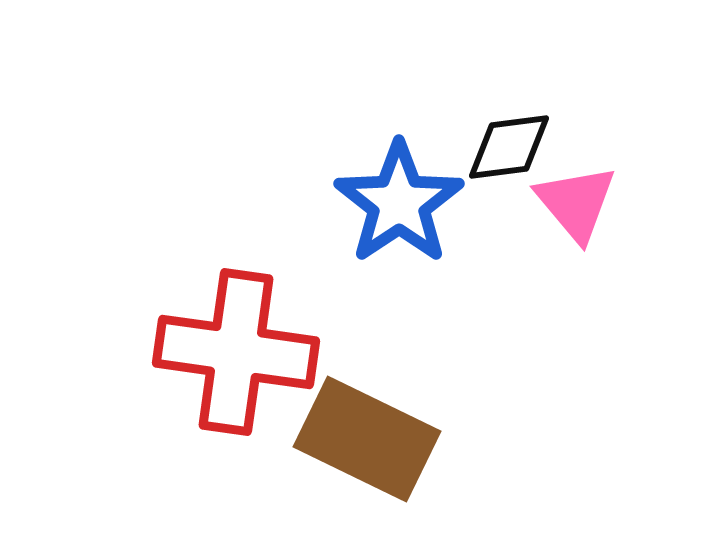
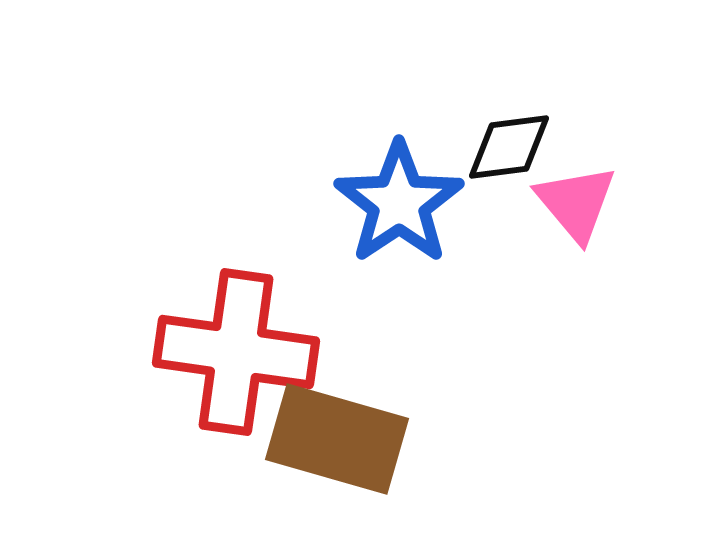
brown rectangle: moved 30 px left; rotated 10 degrees counterclockwise
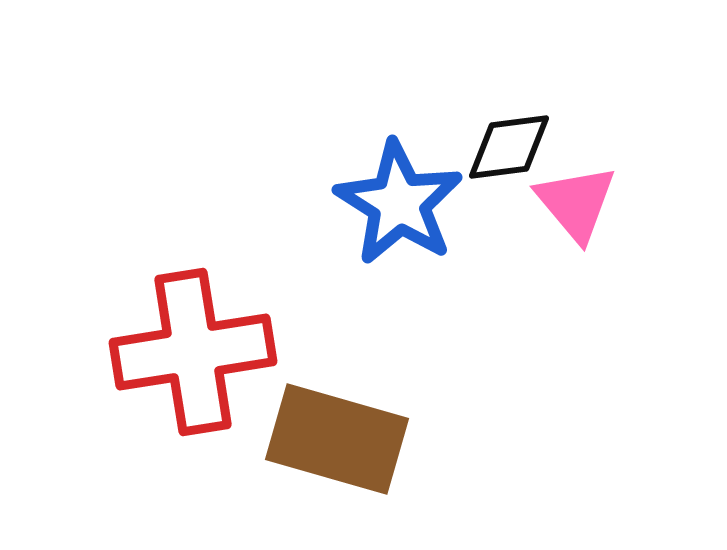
blue star: rotated 6 degrees counterclockwise
red cross: moved 43 px left; rotated 17 degrees counterclockwise
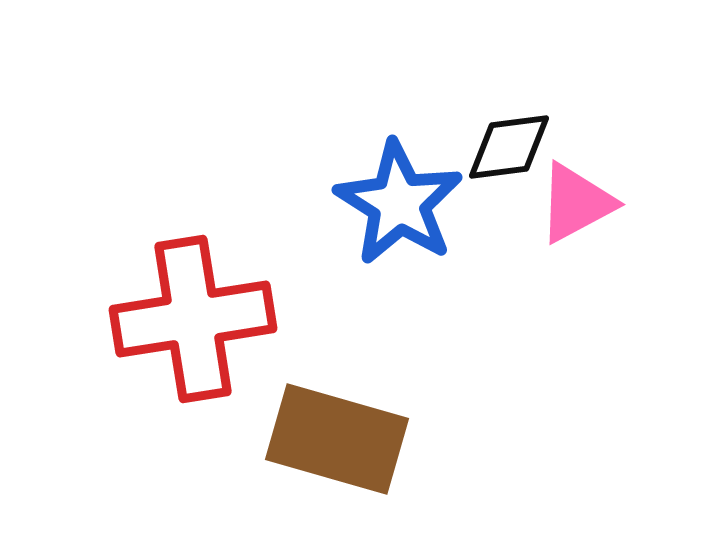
pink triangle: rotated 42 degrees clockwise
red cross: moved 33 px up
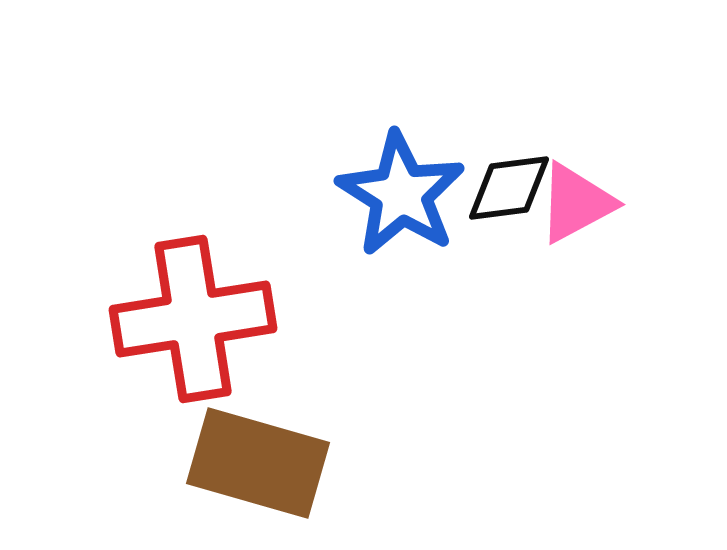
black diamond: moved 41 px down
blue star: moved 2 px right, 9 px up
brown rectangle: moved 79 px left, 24 px down
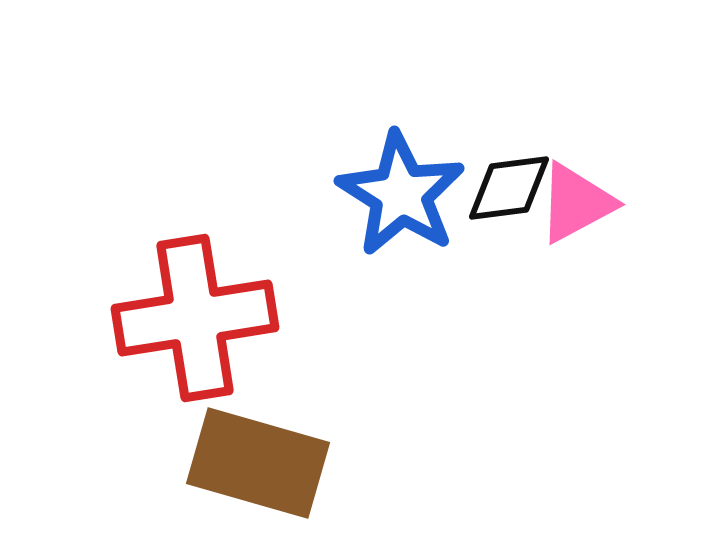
red cross: moved 2 px right, 1 px up
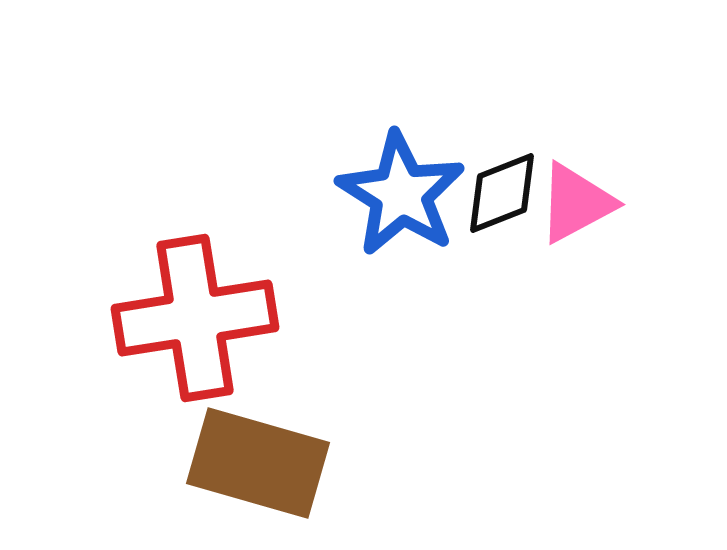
black diamond: moved 7 px left, 5 px down; rotated 14 degrees counterclockwise
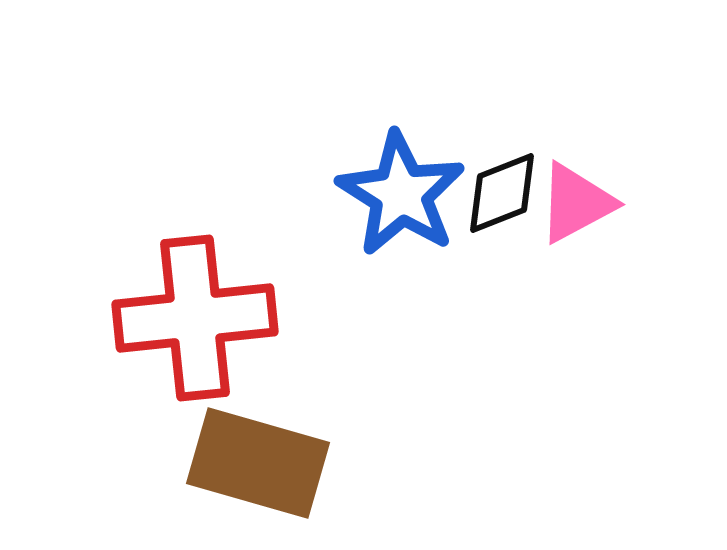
red cross: rotated 3 degrees clockwise
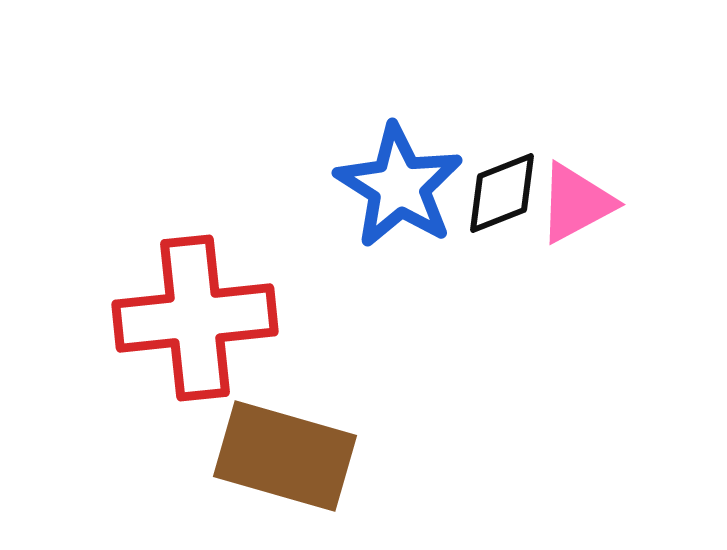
blue star: moved 2 px left, 8 px up
brown rectangle: moved 27 px right, 7 px up
